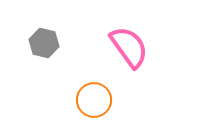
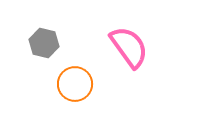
orange circle: moved 19 px left, 16 px up
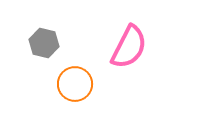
pink semicircle: rotated 63 degrees clockwise
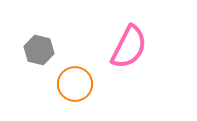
gray hexagon: moved 5 px left, 7 px down
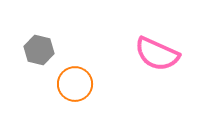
pink semicircle: moved 28 px right, 7 px down; rotated 87 degrees clockwise
